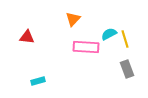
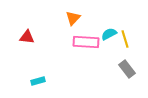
orange triangle: moved 1 px up
pink rectangle: moved 5 px up
gray rectangle: rotated 18 degrees counterclockwise
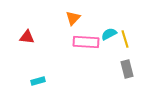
gray rectangle: rotated 24 degrees clockwise
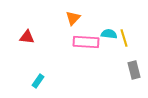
cyan semicircle: rotated 35 degrees clockwise
yellow line: moved 1 px left, 1 px up
gray rectangle: moved 7 px right, 1 px down
cyan rectangle: rotated 40 degrees counterclockwise
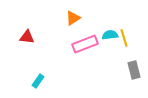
orange triangle: rotated 14 degrees clockwise
cyan semicircle: moved 1 px right, 1 px down; rotated 14 degrees counterclockwise
pink rectangle: moved 1 px left, 2 px down; rotated 25 degrees counterclockwise
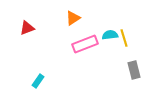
red triangle: moved 9 px up; rotated 28 degrees counterclockwise
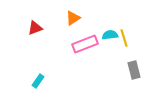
red triangle: moved 8 px right
